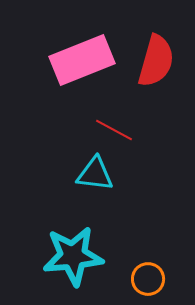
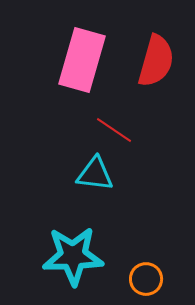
pink rectangle: rotated 52 degrees counterclockwise
red line: rotated 6 degrees clockwise
cyan star: rotated 4 degrees clockwise
orange circle: moved 2 px left
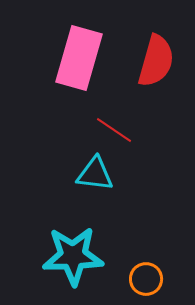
pink rectangle: moved 3 px left, 2 px up
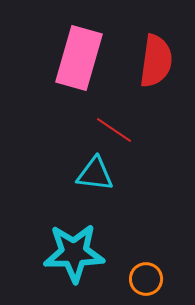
red semicircle: rotated 8 degrees counterclockwise
cyan star: moved 1 px right, 3 px up
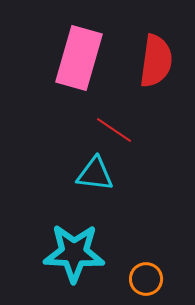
cyan star: rotated 4 degrees clockwise
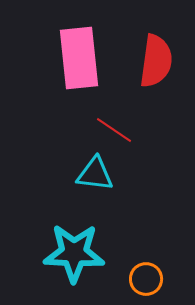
pink rectangle: rotated 22 degrees counterclockwise
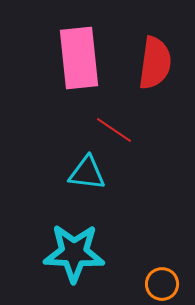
red semicircle: moved 1 px left, 2 px down
cyan triangle: moved 8 px left, 1 px up
orange circle: moved 16 px right, 5 px down
